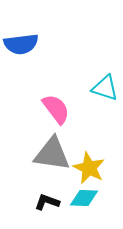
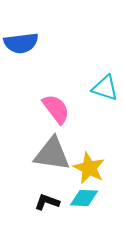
blue semicircle: moved 1 px up
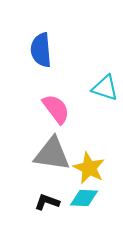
blue semicircle: moved 20 px right, 7 px down; rotated 92 degrees clockwise
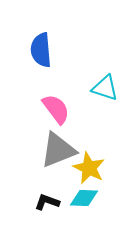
gray triangle: moved 6 px right, 4 px up; rotated 30 degrees counterclockwise
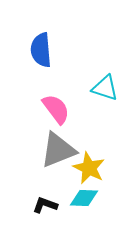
black L-shape: moved 2 px left, 3 px down
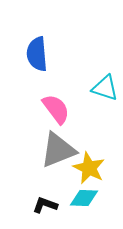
blue semicircle: moved 4 px left, 4 px down
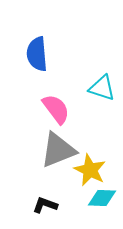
cyan triangle: moved 3 px left
yellow star: moved 1 px right, 2 px down
cyan diamond: moved 18 px right
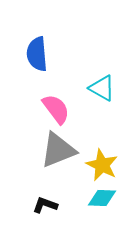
cyan triangle: rotated 12 degrees clockwise
yellow star: moved 12 px right, 5 px up
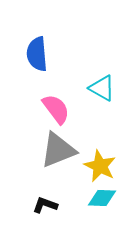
yellow star: moved 2 px left, 1 px down
